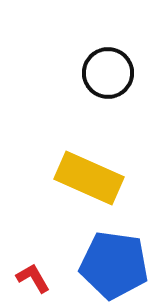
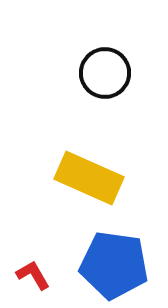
black circle: moved 3 px left
red L-shape: moved 3 px up
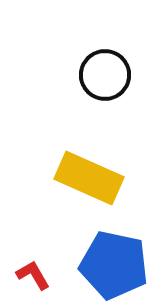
black circle: moved 2 px down
blue pentagon: rotated 4 degrees clockwise
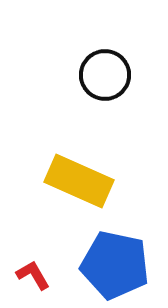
yellow rectangle: moved 10 px left, 3 px down
blue pentagon: moved 1 px right
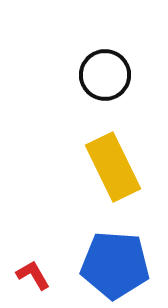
yellow rectangle: moved 34 px right, 14 px up; rotated 40 degrees clockwise
blue pentagon: rotated 8 degrees counterclockwise
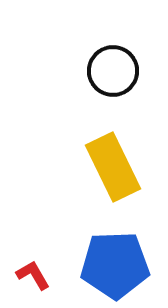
black circle: moved 8 px right, 4 px up
blue pentagon: rotated 6 degrees counterclockwise
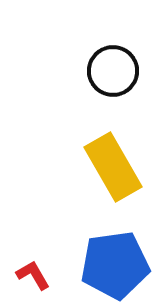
yellow rectangle: rotated 4 degrees counterclockwise
blue pentagon: rotated 6 degrees counterclockwise
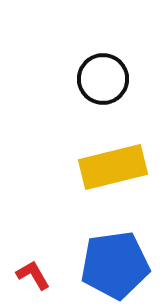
black circle: moved 10 px left, 8 px down
yellow rectangle: rotated 74 degrees counterclockwise
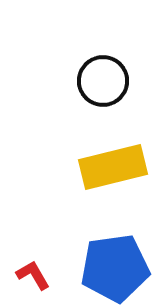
black circle: moved 2 px down
blue pentagon: moved 3 px down
